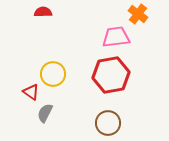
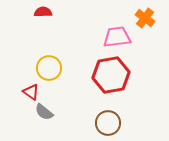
orange cross: moved 7 px right, 4 px down
pink trapezoid: moved 1 px right
yellow circle: moved 4 px left, 6 px up
gray semicircle: moved 1 px left, 1 px up; rotated 78 degrees counterclockwise
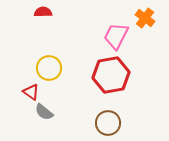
pink trapezoid: moved 1 px left, 1 px up; rotated 56 degrees counterclockwise
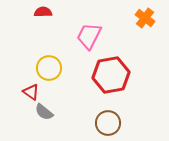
pink trapezoid: moved 27 px left
